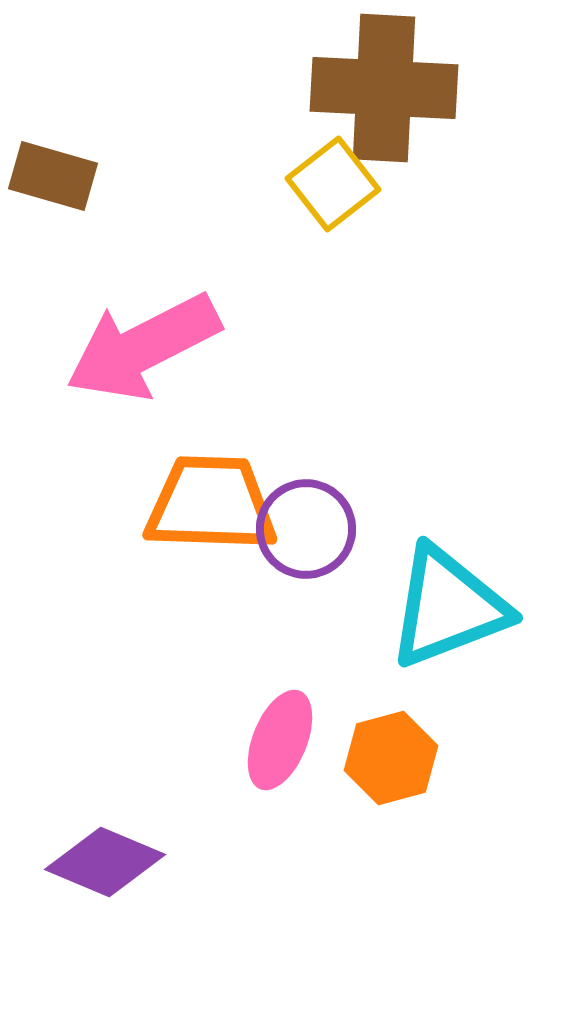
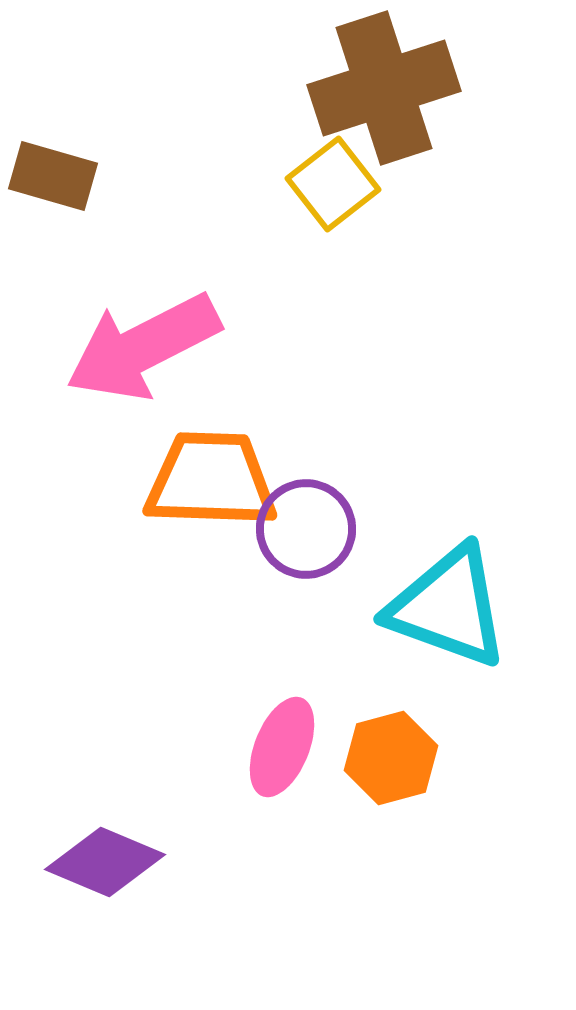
brown cross: rotated 21 degrees counterclockwise
orange trapezoid: moved 24 px up
cyan triangle: rotated 41 degrees clockwise
pink ellipse: moved 2 px right, 7 px down
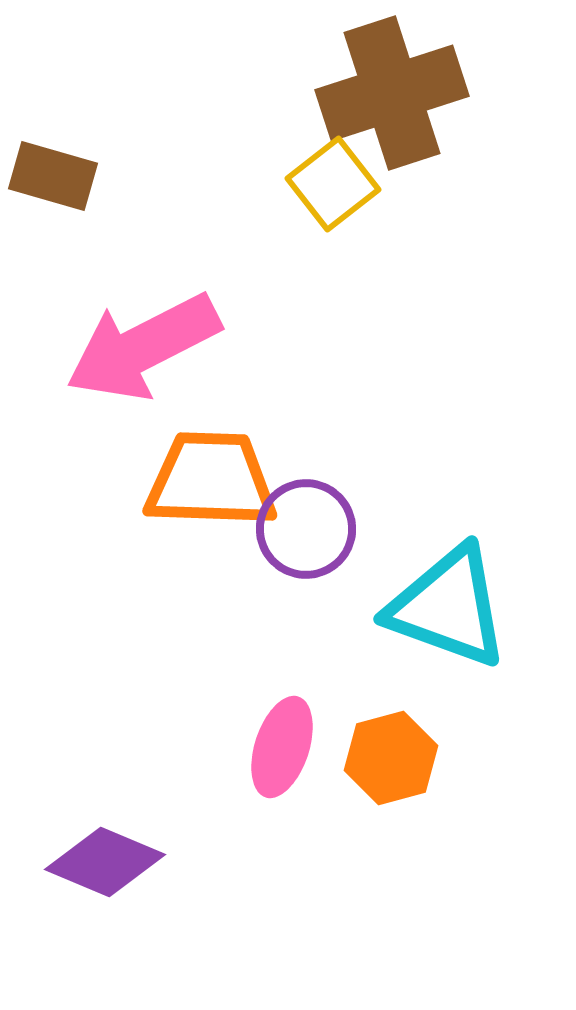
brown cross: moved 8 px right, 5 px down
pink ellipse: rotated 4 degrees counterclockwise
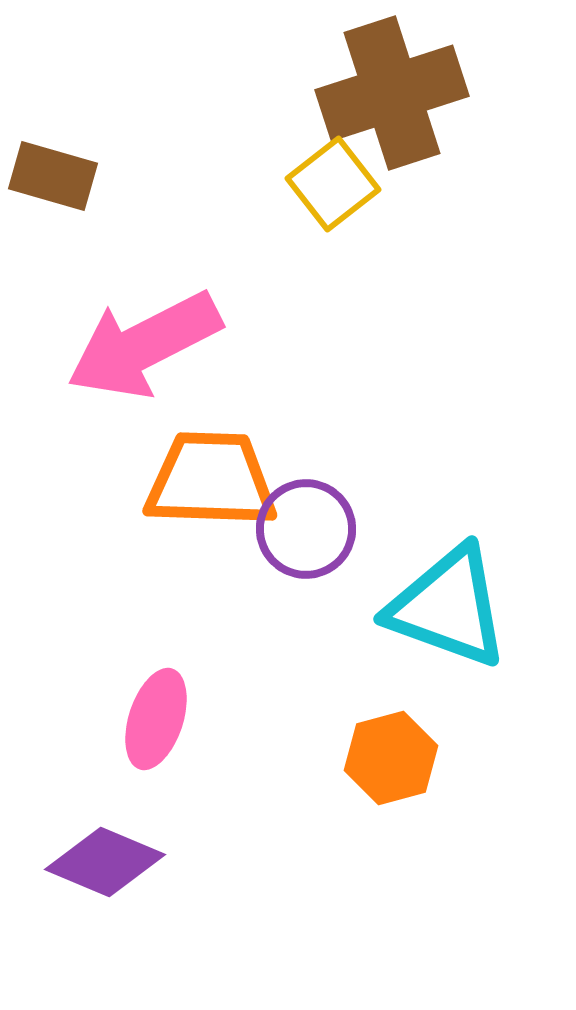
pink arrow: moved 1 px right, 2 px up
pink ellipse: moved 126 px left, 28 px up
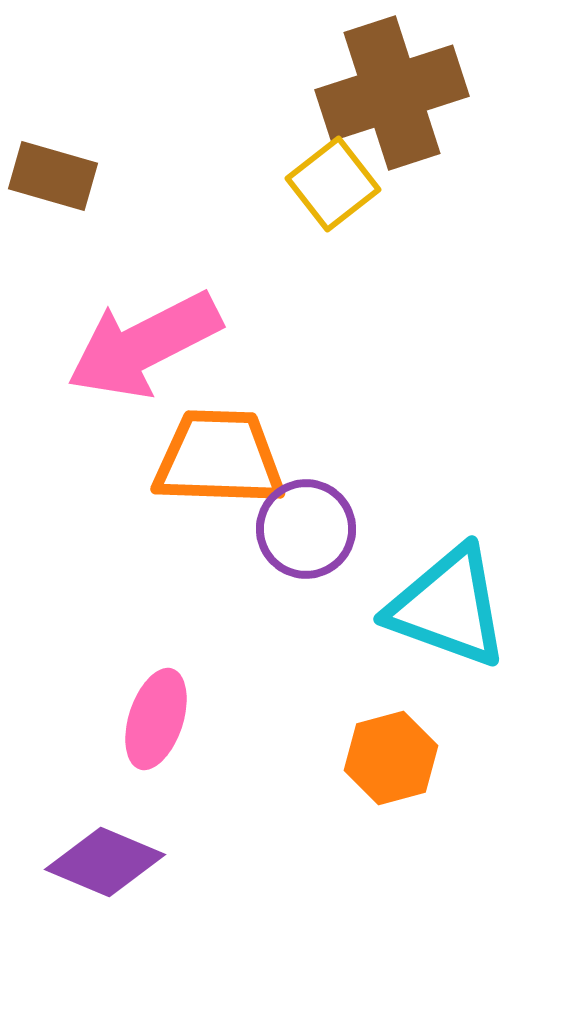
orange trapezoid: moved 8 px right, 22 px up
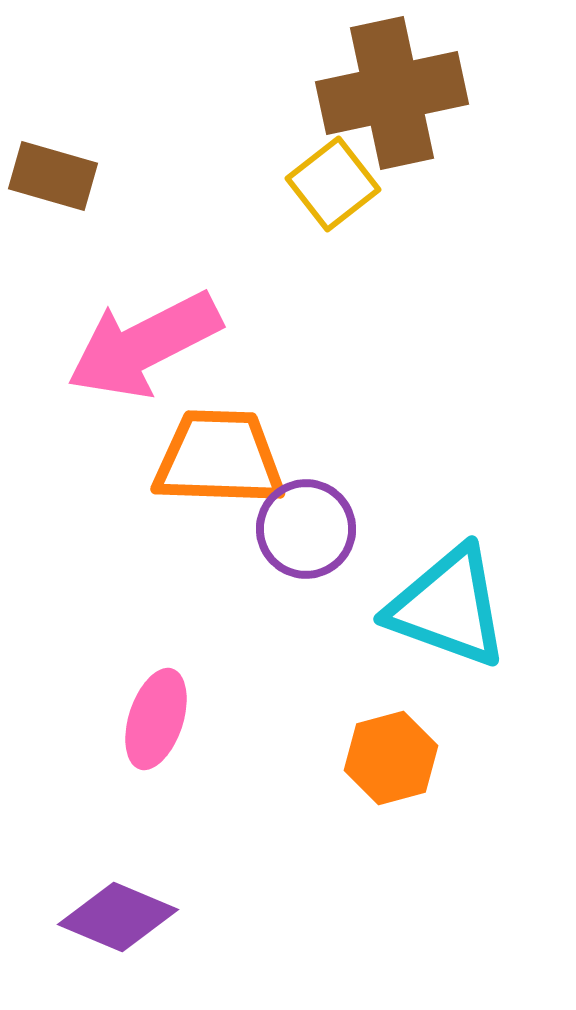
brown cross: rotated 6 degrees clockwise
purple diamond: moved 13 px right, 55 px down
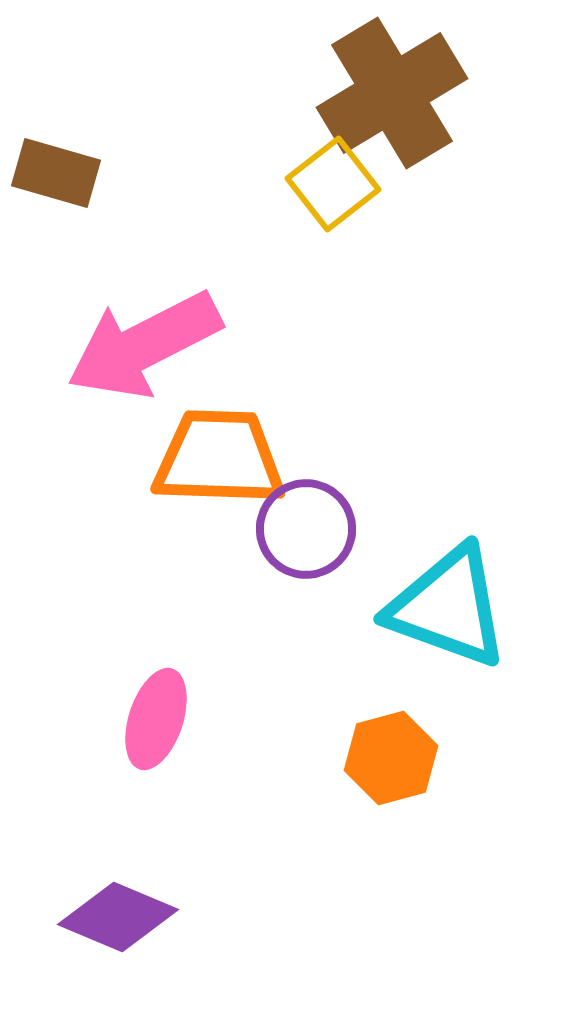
brown cross: rotated 19 degrees counterclockwise
brown rectangle: moved 3 px right, 3 px up
